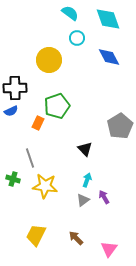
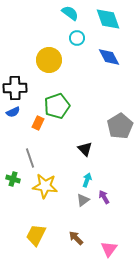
blue semicircle: moved 2 px right, 1 px down
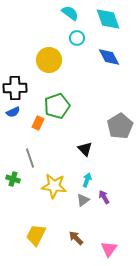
yellow star: moved 9 px right
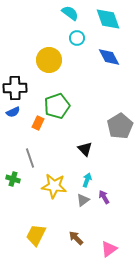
pink triangle: rotated 18 degrees clockwise
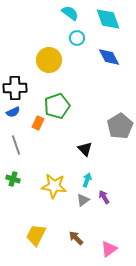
gray line: moved 14 px left, 13 px up
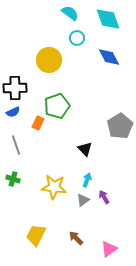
yellow star: moved 1 px down
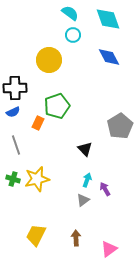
cyan circle: moved 4 px left, 3 px up
yellow star: moved 17 px left, 8 px up; rotated 20 degrees counterclockwise
purple arrow: moved 1 px right, 8 px up
brown arrow: rotated 42 degrees clockwise
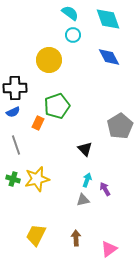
gray triangle: rotated 24 degrees clockwise
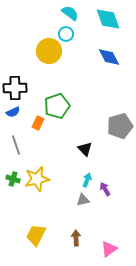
cyan circle: moved 7 px left, 1 px up
yellow circle: moved 9 px up
gray pentagon: rotated 15 degrees clockwise
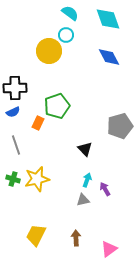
cyan circle: moved 1 px down
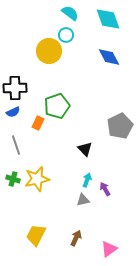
gray pentagon: rotated 10 degrees counterclockwise
brown arrow: rotated 28 degrees clockwise
